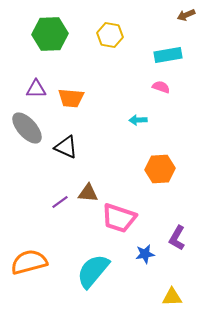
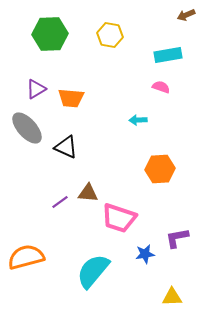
purple triangle: rotated 30 degrees counterclockwise
purple L-shape: rotated 50 degrees clockwise
orange semicircle: moved 3 px left, 5 px up
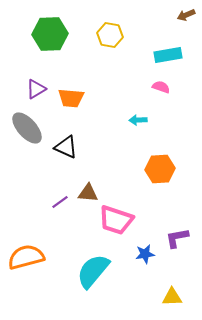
pink trapezoid: moved 3 px left, 2 px down
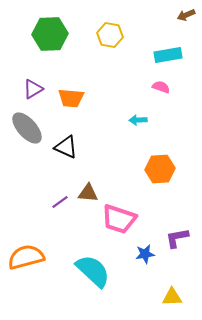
purple triangle: moved 3 px left
pink trapezoid: moved 3 px right, 1 px up
cyan semicircle: rotated 93 degrees clockwise
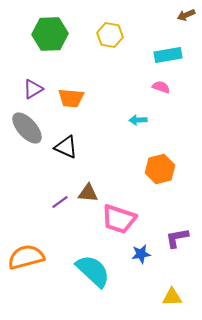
orange hexagon: rotated 12 degrees counterclockwise
blue star: moved 4 px left
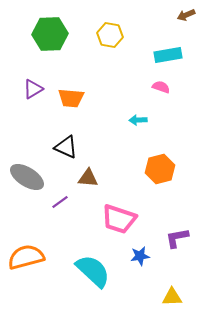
gray ellipse: moved 49 px down; rotated 16 degrees counterclockwise
brown triangle: moved 15 px up
blue star: moved 1 px left, 2 px down
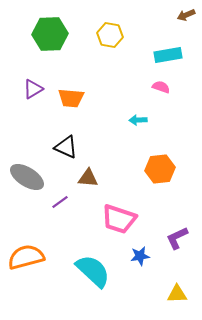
orange hexagon: rotated 8 degrees clockwise
purple L-shape: rotated 15 degrees counterclockwise
yellow triangle: moved 5 px right, 3 px up
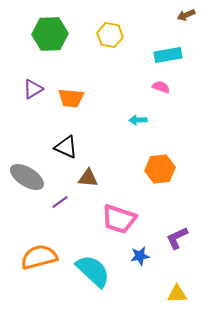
orange semicircle: moved 13 px right
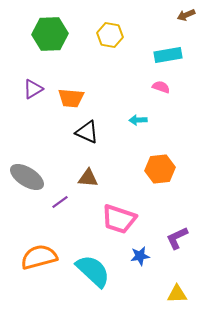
black triangle: moved 21 px right, 15 px up
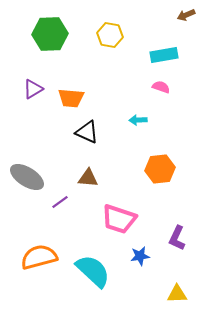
cyan rectangle: moved 4 px left
purple L-shape: rotated 40 degrees counterclockwise
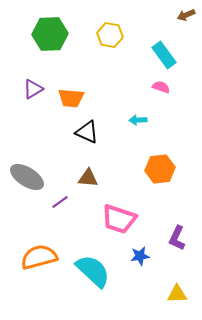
cyan rectangle: rotated 64 degrees clockwise
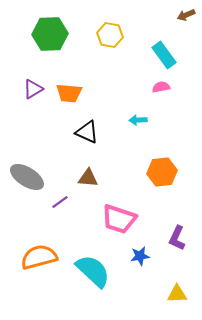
pink semicircle: rotated 30 degrees counterclockwise
orange trapezoid: moved 2 px left, 5 px up
orange hexagon: moved 2 px right, 3 px down
